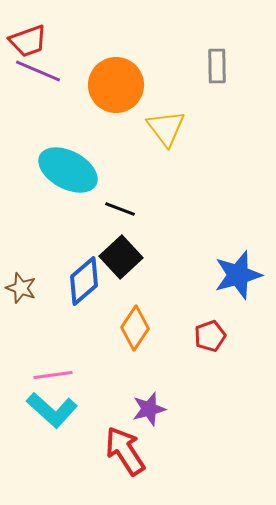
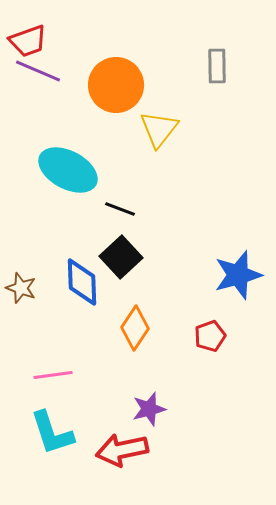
yellow triangle: moved 7 px left, 1 px down; rotated 15 degrees clockwise
blue diamond: moved 2 px left, 1 px down; rotated 51 degrees counterclockwise
cyan L-shape: moved 23 px down; rotated 30 degrees clockwise
red arrow: moved 3 px left, 1 px up; rotated 69 degrees counterclockwise
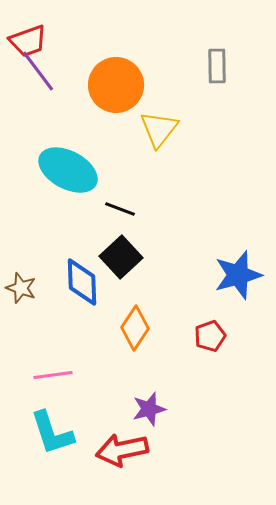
purple line: rotated 30 degrees clockwise
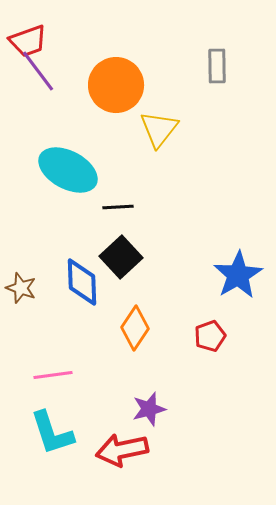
black line: moved 2 px left, 2 px up; rotated 24 degrees counterclockwise
blue star: rotated 15 degrees counterclockwise
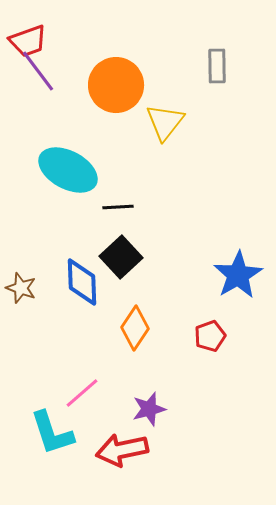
yellow triangle: moved 6 px right, 7 px up
pink line: moved 29 px right, 18 px down; rotated 33 degrees counterclockwise
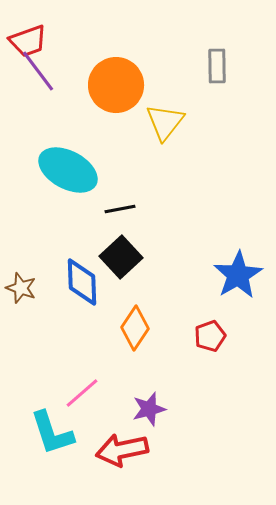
black line: moved 2 px right, 2 px down; rotated 8 degrees counterclockwise
